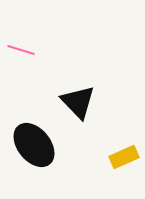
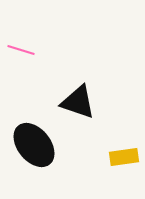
black triangle: rotated 27 degrees counterclockwise
yellow rectangle: rotated 16 degrees clockwise
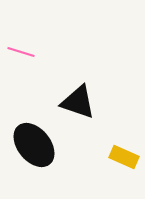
pink line: moved 2 px down
yellow rectangle: rotated 32 degrees clockwise
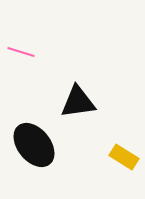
black triangle: rotated 27 degrees counterclockwise
yellow rectangle: rotated 8 degrees clockwise
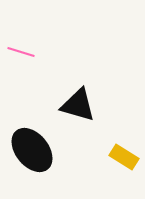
black triangle: moved 3 px down; rotated 24 degrees clockwise
black ellipse: moved 2 px left, 5 px down
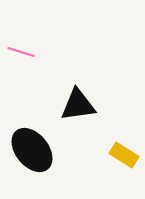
black triangle: rotated 24 degrees counterclockwise
yellow rectangle: moved 2 px up
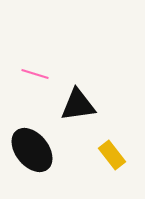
pink line: moved 14 px right, 22 px down
yellow rectangle: moved 12 px left; rotated 20 degrees clockwise
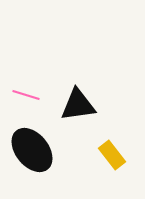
pink line: moved 9 px left, 21 px down
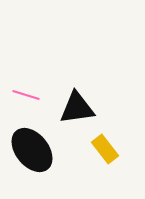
black triangle: moved 1 px left, 3 px down
yellow rectangle: moved 7 px left, 6 px up
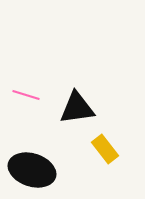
black ellipse: moved 20 px down; rotated 33 degrees counterclockwise
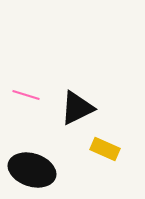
black triangle: rotated 18 degrees counterclockwise
yellow rectangle: rotated 28 degrees counterclockwise
